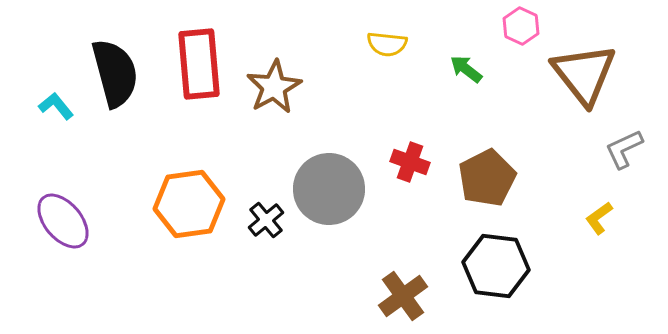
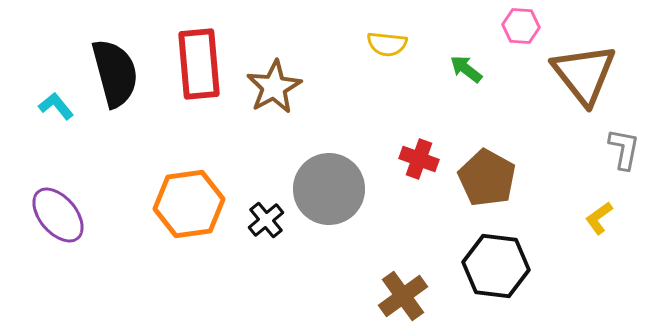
pink hexagon: rotated 21 degrees counterclockwise
gray L-shape: rotated 126 degrees clockwise
red cross: moved 9 px right, 3 px up
brown pentagon: rotated 16 degrees counterclockwise
purple ellipse: moved 5 px left, 6 px up
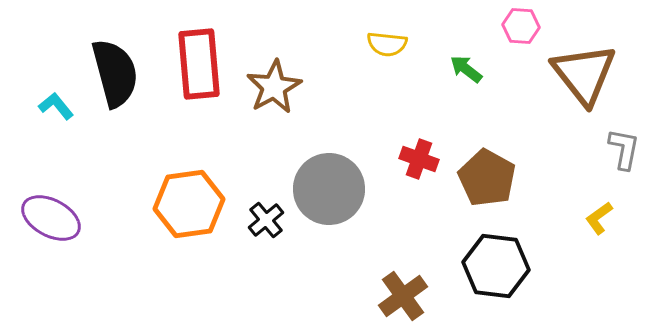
purple ellipse: moved 7 px left, 3 px down; rotated 22 degrees counterclockwise
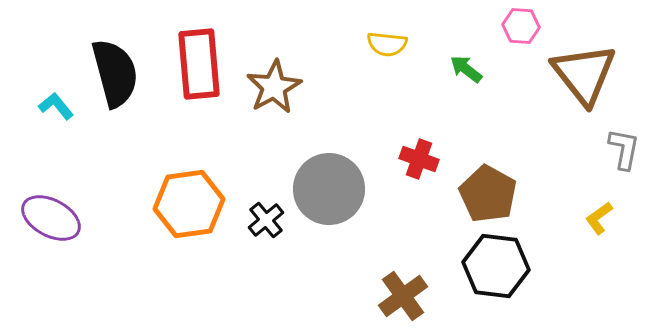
brown pentagon: moved 1 px right, 16 px down
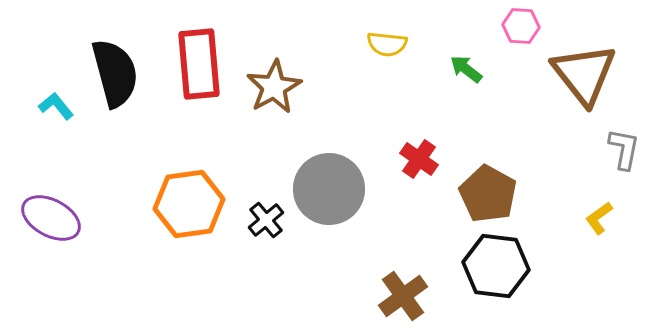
red cross: rotated 15 degrees clockwise
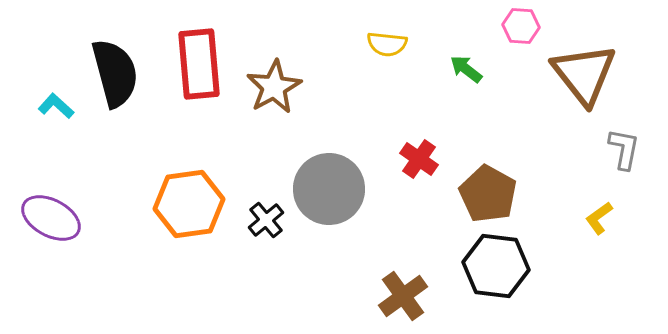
cyan L-shape: rotated 9 degrees counterclockwise
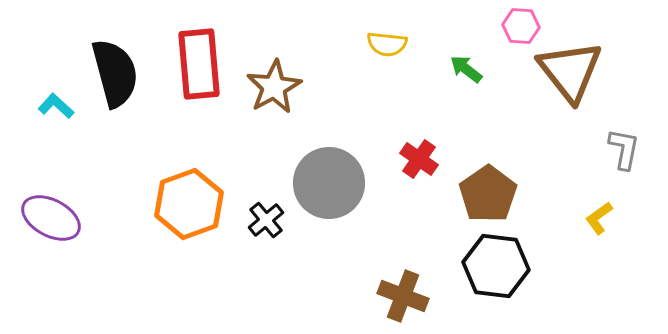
brown triangle: moved 14 px left, 3 px up
gray circle: moved 6 px up
brown pentagon: rotated 8 degrees clockwise
orange hexagon: rotated 12 degrees counterclockwise
brown cross: rotated 33 degrees counterclockwise
